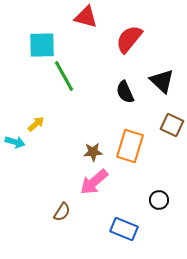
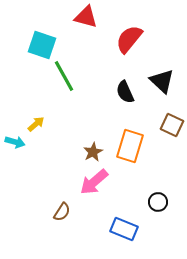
cyan square: rotated 20 degrees clockwise
brown star: rotated 24 degrees counterclockwise
black circle: moved 1 px left, 2 px down
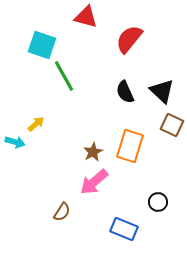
black triangle: moved 10 px down
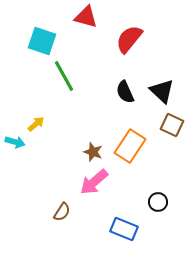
cyan square: moved 4 px up
orange rectangle: rotated 16 degrees clockwise
brown star: rotated 24 degrees counterclockwise
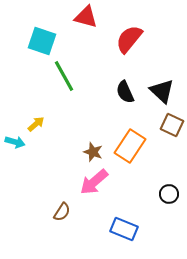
black circle: moved 11 px right, 8 px up
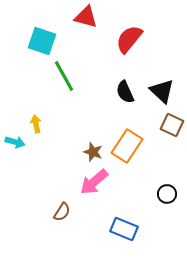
yellow arrow: rotated 60 degrees counterclockwise
orange rectangle: moved 3 px left
black circle: moved 2 px left
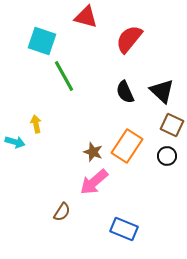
black circle: moved 38 px up
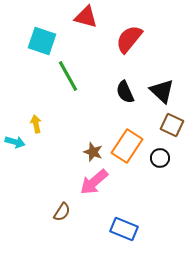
green line: moved 4 px right
black circle: moved 7 px left, 2 px down
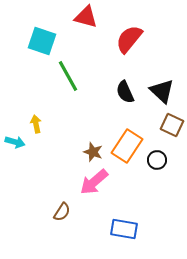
black circle: moved 3 px left, 2 px down
blue rectangle: rotated 12 degrees counterclockwise
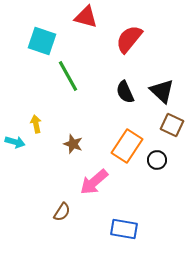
brown star: moved 20 px left, 8 px up
